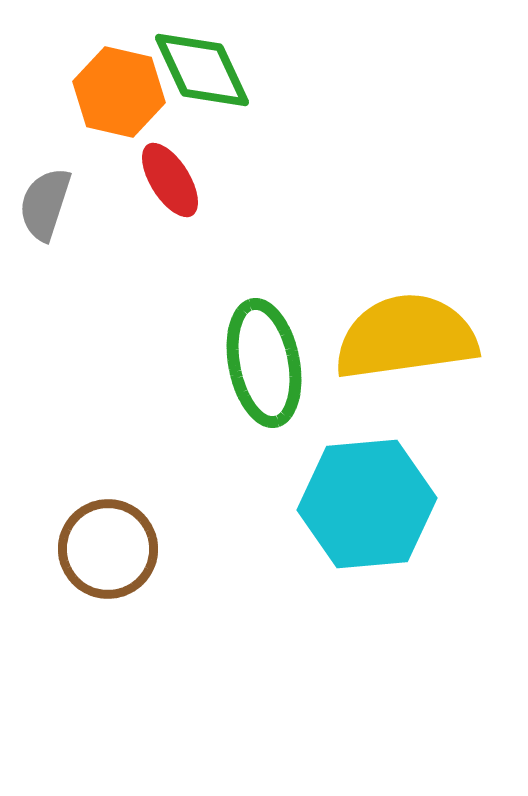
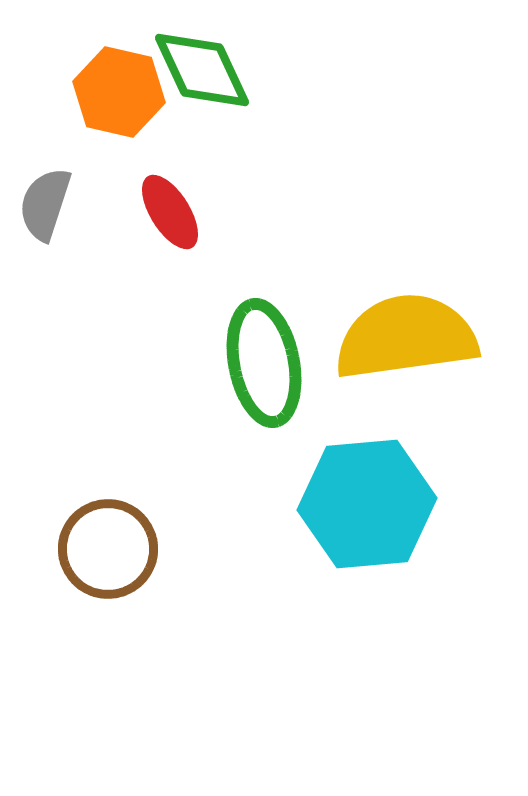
red ellipse: moved 32 px down
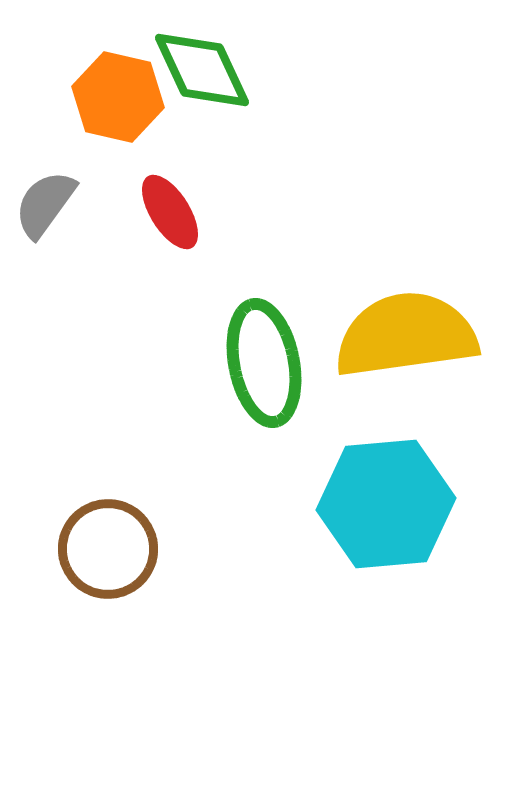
orange hexagon: moved 1 px left, 5 px down
gray semicircle: rotated 18 degrees clockwise
yellow semicircle: moved 2 px up
cyan hexagon: moved 19 px right
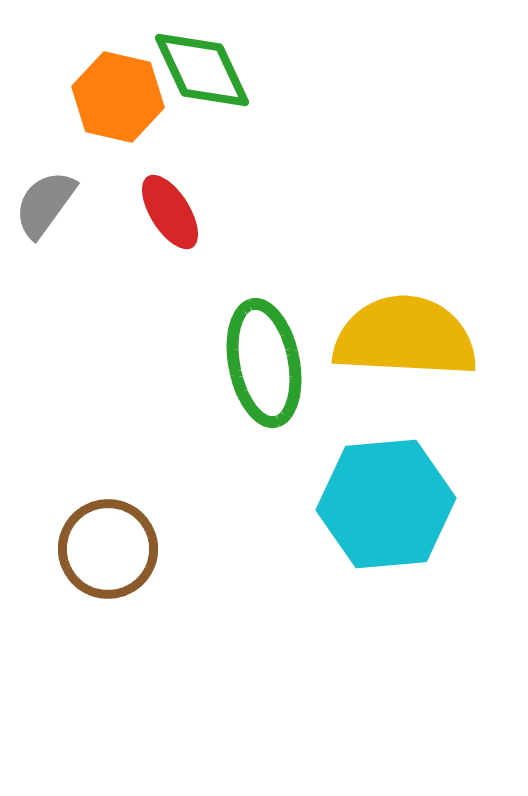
yellow semicircle: moved 1 px left, 2 px down; rotated 11 degrees clockwise
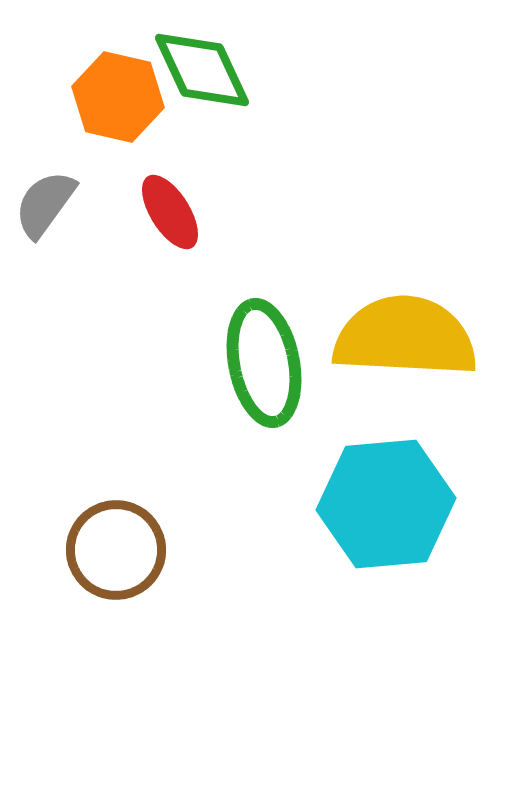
brown circle: moved 8 px right, 1 px down
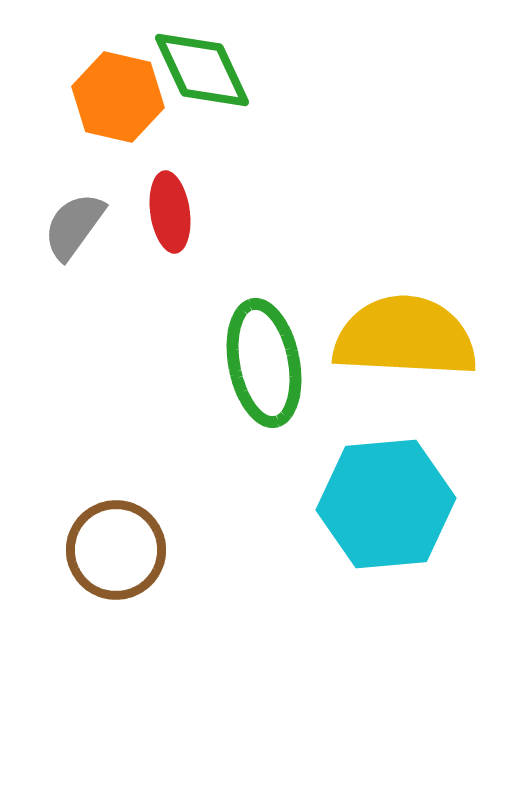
gray semicircle: moved 29 px right, 22 px down
red ellipse: rotated 24 degrees clockwise
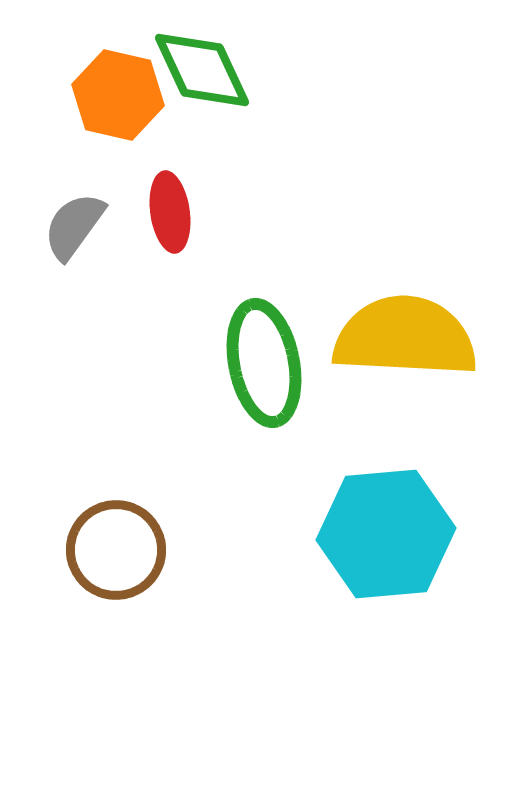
orange hexagon: moved 2 px up
cyan hexagon: moved 30 px down
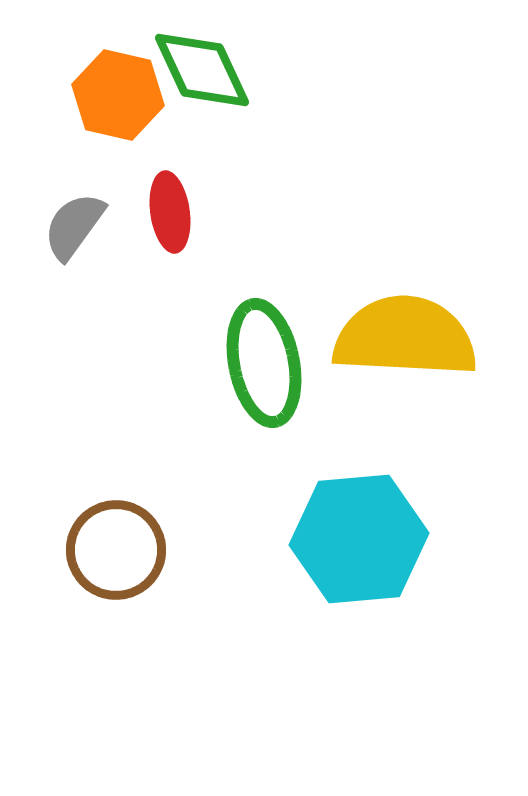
cyan hexagon: moved 27 px left, 5 px down
